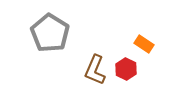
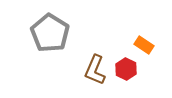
orange rectangle: moved 1 px down
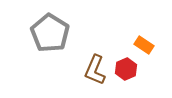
red hexagon: rotated 10 degrees clockwise
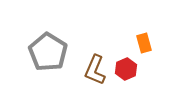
gray pentagon: moved 2 px left, 19 px down
orange rectangle: moved 2 px up; rotated 42 degrees clockwise
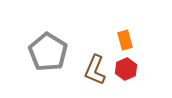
orange rectangle: moved 19 px left, 3 px up
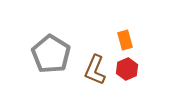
gray pentagon: moved 3 px right, 2 px down
red hexagon: moved 1 px right
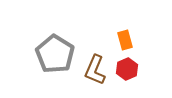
gray pentagon: moved 4 px right
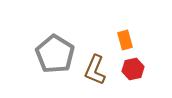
red hexagon: moved 6 px right; rotated 10 degrees clockwise
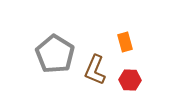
orange rectangle: moved 2 px down
red hexagon: moved 3 px left, 11 px down; rotated 15 degrees clockwise
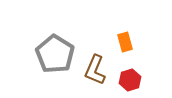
red hexagon: rotated 20 degrees counterclockwise
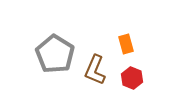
orange rectangle: moved 1 px right, 2 px down
red hexagon: moved 2 px right, 2 px up; rotated 20 degrees counterclockwise
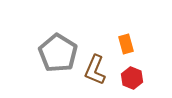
gray pentagon: moved 3 px right, 1 px up
